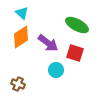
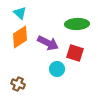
cyan triangle: moved 2 px left
green ellipse: moved 1 px up; rotated 30 degrees counterclockwise
orange diamond: moved 1 px left
purple arrow: rotated 10 degrees counterclockwise
cyan circle: moved 1 px right, 1 px up
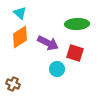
brown cross: moved 5 px left
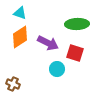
cyan triangle: rotated 24 degrees counterclockwise
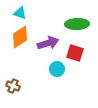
purple arrow: rotated 45 degrees counterclockwise
brown cross: moved 2 px down
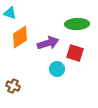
cyan triangle: moved 10 px left
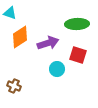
red square: moved 3 px right, 2 px down
brown cross: moved 1 px right
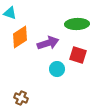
brown cross: moved 7 px right, 12 px down
